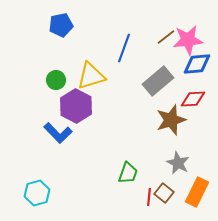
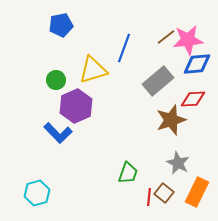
yellow triangle: moved 2 px right, 6 px up
purple hexagon: rotated 8 degrees clockwise
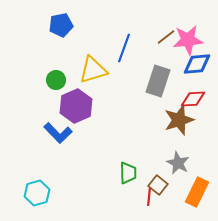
gray rectangle: rotated 32 degrees counterclockwise
brown star: moved 8 px right
green trapezoid: rotated 20 degrees counterclockwise
brown square: moved 6 px left, 8 px up
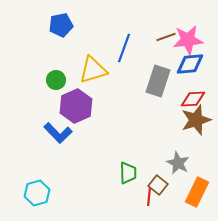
brown line: rotated 18 degrees clockwise
blue diamond: moved 7 px left
brown star: moved 17 px right
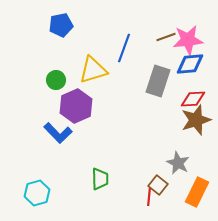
green trapezoid: moved 28 px left, 6 px down
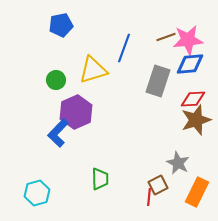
purple hexagon: moved 6 px down
blue L-shape: rotated 88 degrees clockwise
brown square: rotated 24 degrees clockwise
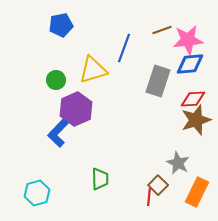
brown line: moved 4 px left, 7 px up
purple hexagon: moved 3 px up
brown square: rotated 18 degrees counterclockwise
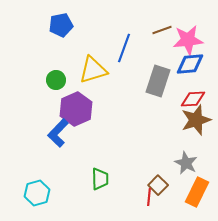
gray star: moved 8 px right
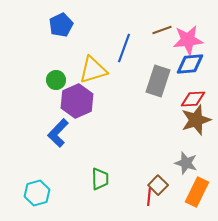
blue pentagon: rotated 15 degrees counterclockwise
purple hexagon: moved 1 px right, 8 px up
gray star: rotated 10 degrees counterclockwise
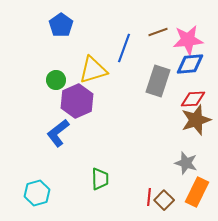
blue pentagon: rotated 10 degrees counterclockwise
brown line: moved 4 px left, 2 px down
blue L-shape: rotated 8 degrees clockwise
brown square: moved 6 px right, 15 px down
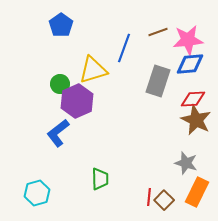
green circle: moved 4 px right, 4 px down
brown star: rotated 28 degrees counterclockwise
